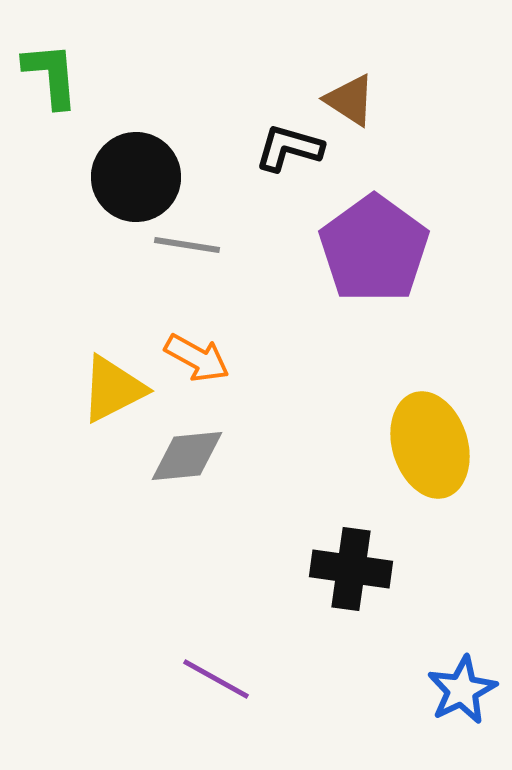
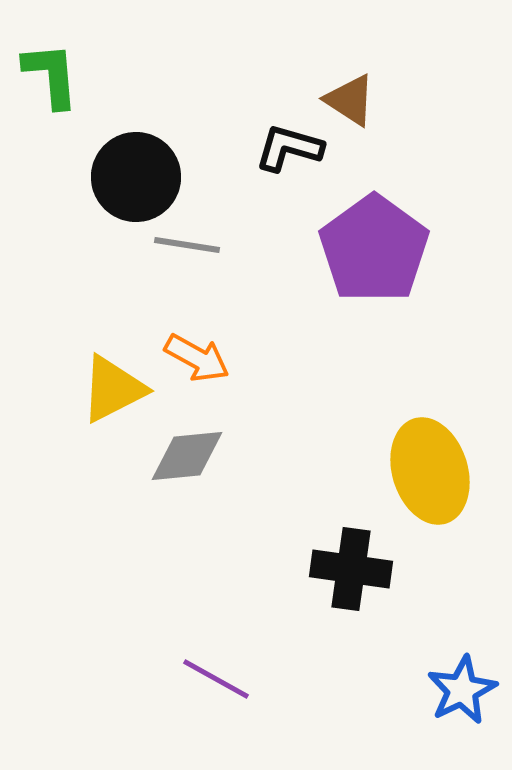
yellow ellipse: moved 26 px down
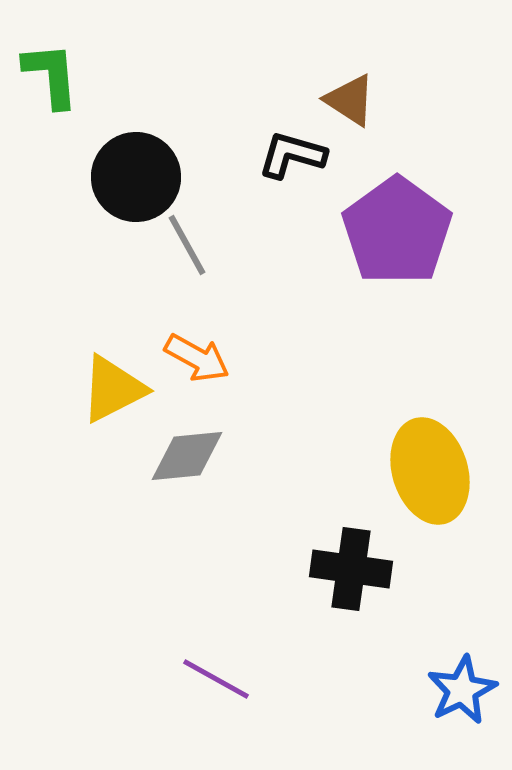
black L-shape: moved 3 px right, 7 px down
gray line: rotated 52 degrees clockwise
purple pentagon: moved 23 px right, 18 px up
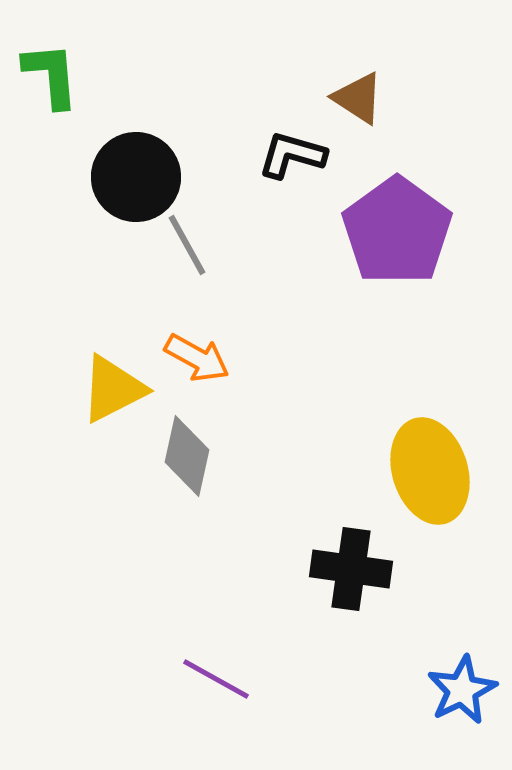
brown triangle: moved 8 px right, 2 px up
gray diamond: rotated 72 degrees counterclockwise
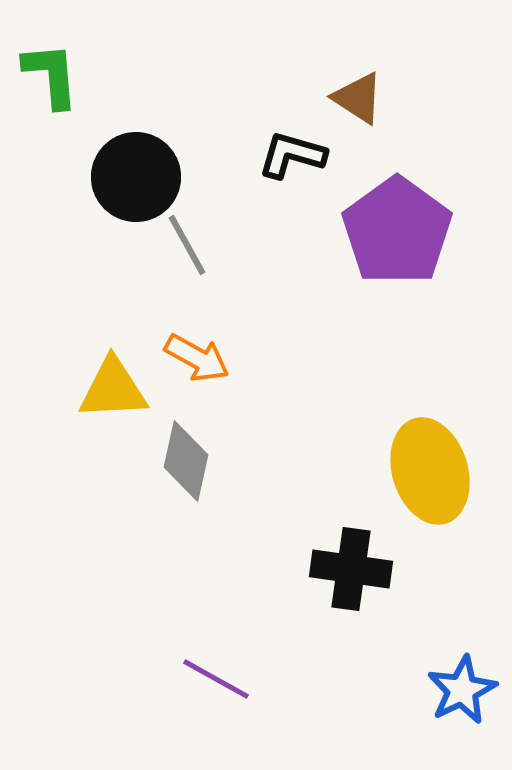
yellow triangle: rotated 24 degrees clockwise
gray diamond: moved 1 px left, 5 px down
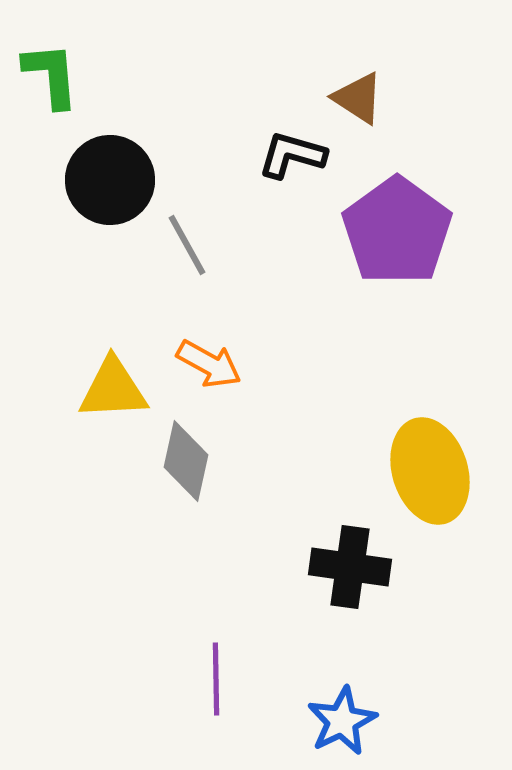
black circle: moved 26 px left, 3 px down
orange arrow: moved 12 px right, 6 px down
black cross: moved 1 px left, 2 px up
purple line: rotated 60 degrees clockwise
blue star: moved 120 px left, 31 px down
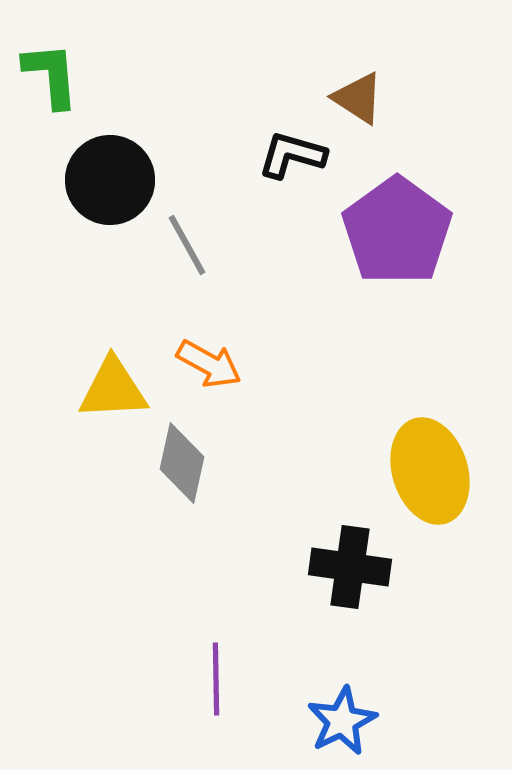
gray diamond: moved 4 px left, 2 px down
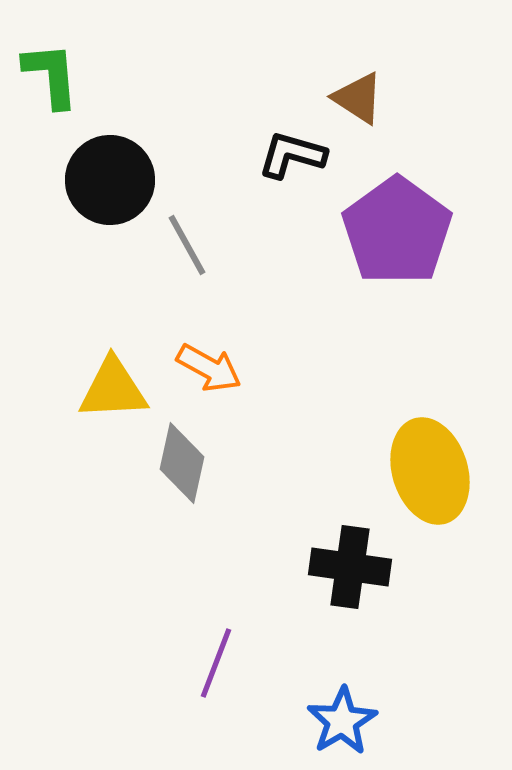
orange arrow: moved 4 px down
purple line: moved 16 px up; rotated 22 degrees clockwise
blue star: rotated 4 degrees counterclockwise
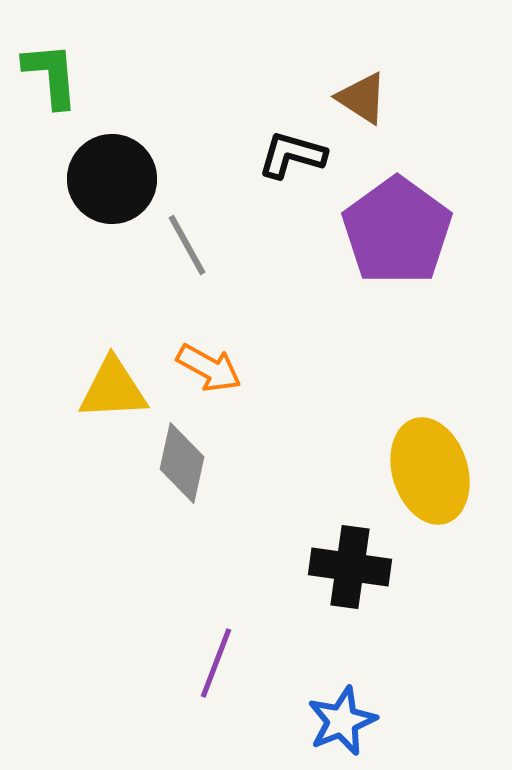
brown triangle: moved 4 px right
black circle: moved 2 px right, 1 px up
blue star: rotated 8 degrees clockwise
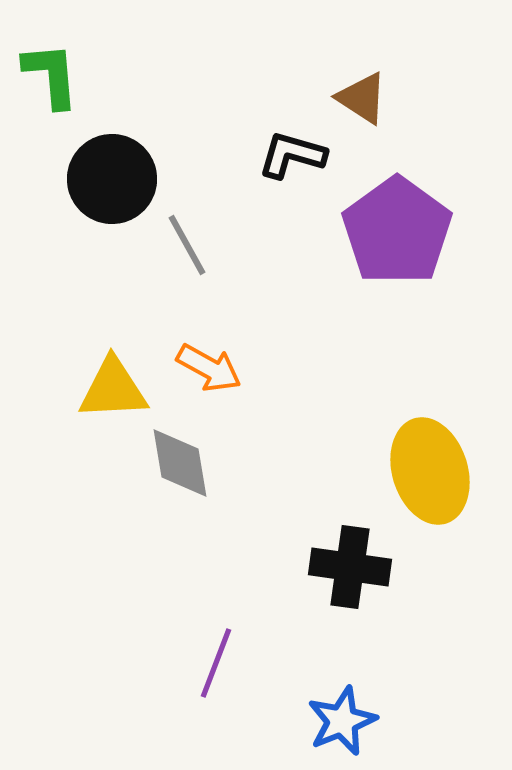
gray diamond: moved 2 px left; rotated 22 degrees counterclockwise
